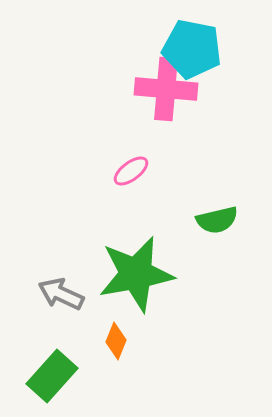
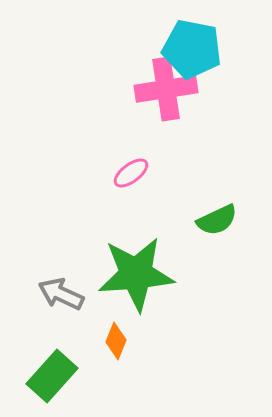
pink cross: rotated 14 degrees counterclockwise
pink ellipse: moved 2 px down
green semicircle: rotated 12 degrees counterclockwise
green star: rotated 6 degrees clockwise
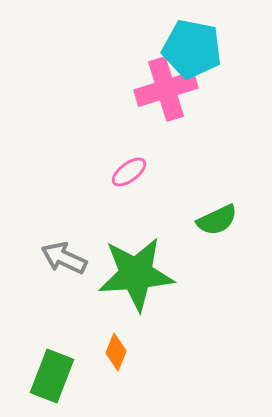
pink cross: rotated 8 degrees counterclockwise
pink ellipse: moved 2 px left, 1 px up
gray arrow: moved 3 px right, 36 px up
orange diamond: moved 11 px down
green rectangle: rotated 21 degrees counterclockwise
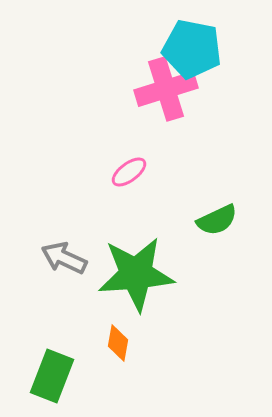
orange diamond: moved 2 px right, 9 px up; rotated 12 degrees counterclockwise
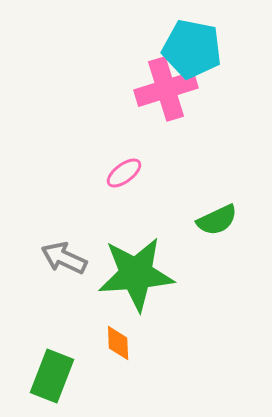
pink ellipse: moved 5 px left, 1 px down
orange diamond: rotated 12 degrees counterclockwise
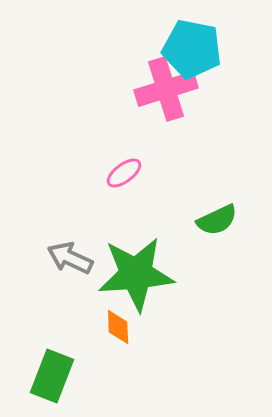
gray arrow: moved 6 px right
orange diamond: moved 16 px up
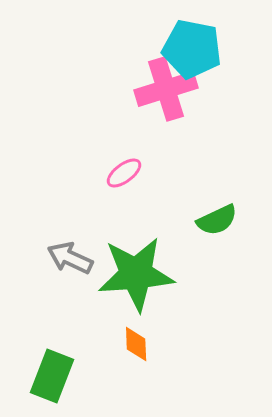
orange diamond: moved 18 px right, 17 px down
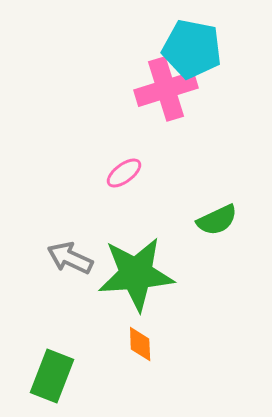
orange diamond: moved 4 px right
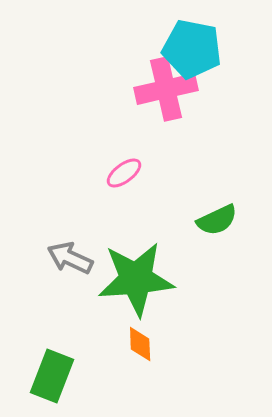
pink cross: rotated 4 degrees clockwise
green star: moved 5 px down
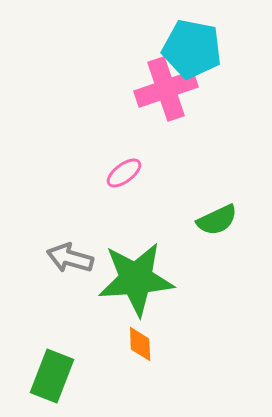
pink cross: rotated 6 degrees counterclockwise
gray arrow: rotated 9 degrees counterclockwise
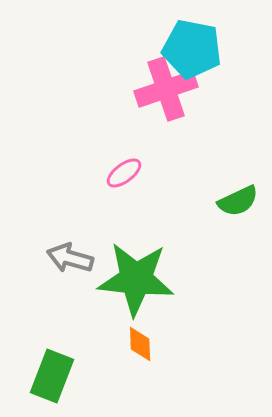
green semicircle: moved 21 px right, 19 px up
green star: rotated 10 degrees clockwise
